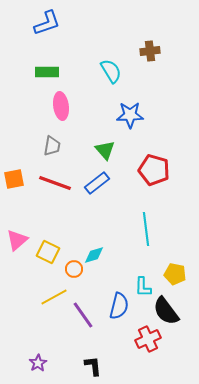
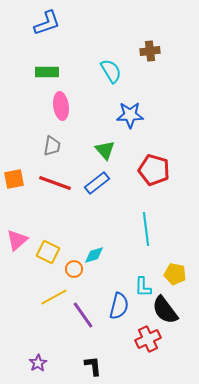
black semicircle: moved 1 px left, 1 px up
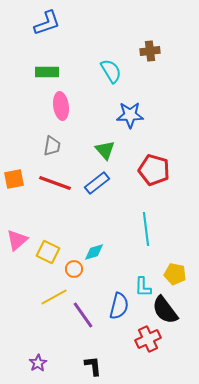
cyan diamond: moved 3 px up
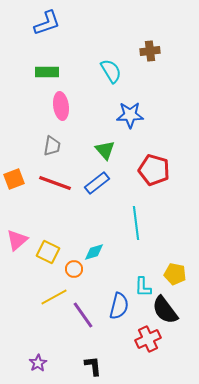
orange square: rotated 10 degrees counterclockwise
cyan line: moved 10 px left, 6 px up
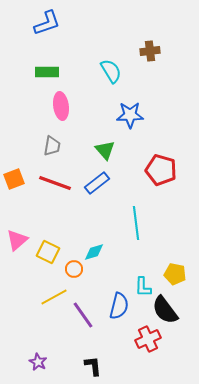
red pentagon: moved 7 px right
purple star: moved 1 px up; rotated 12 degrees counterclockwise
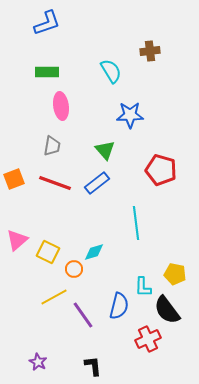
black semicircle: moved 2 px right
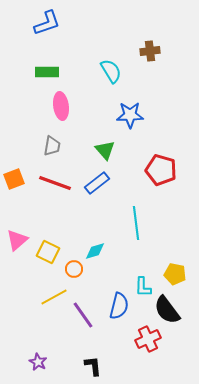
cyan diamond: moved 1 px right, 1 px up
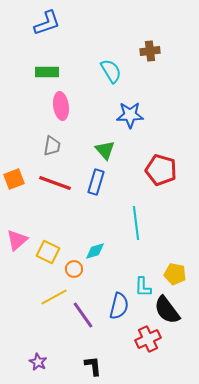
blue rectangle: moved 1 px left, 1 px up; rotated 35 degrees counterclockwise
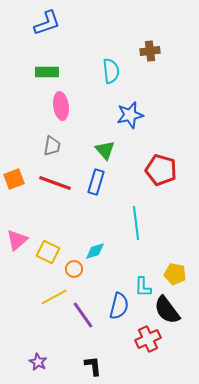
cyan semicircle: rotated 25 degrees clockwise
blue star: rotated 12 degrees counterclockwise
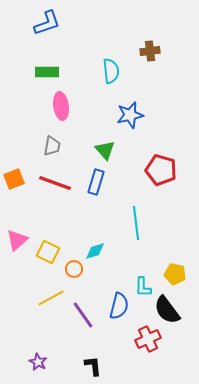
yellow line: moved 3 px left, 1 px down
